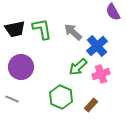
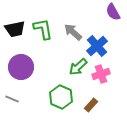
green L-shape: moved 1 px right
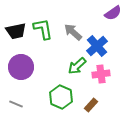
purple semicircle: moved 1 px down; rotated 96 degrees counterclockwise
black trapezoid: moved 1 px right, 2 px down
green arrow: moved 1 px left, 1 px up
pink cross: rotated 12 degrees clockwise
gray line: moved 4 px right, 5 px down
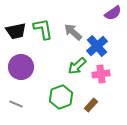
green hexagon: rotated 15 degrees clockwise
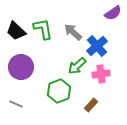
black trapezoid: rotated 55 degrees clockwise
green hexagon: moved 2 px left, 6 px up
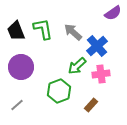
black trapezoid: rotated 25 degrees clockwise
gray line: moved 1 px right, 1 px down; rotated 64 degrees counterclockwise
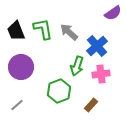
gray arrow: moved 4 px left
green arrow: rotated 30 degrees counterclockwise
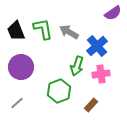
gray arrow: rotated 12 degrees counterclockwise
gray line: moved 2 px up
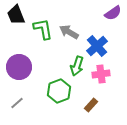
black trapezoid: moved 16 px up
purple circle: moved 2 px left
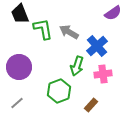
black trapezoid: moved 4 px right, 1 px up
pink cross: moved 2 px right
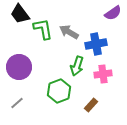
black trapezoid: rotated 15 degrees counterclockwise
blue cross: moved 1 px left, 2 px up; rotated 30 degrees clockwise
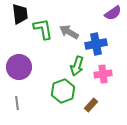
black trapezoid: rotated 150 degrees counterclockwise
green hexagon: moved 4 px right
gray line: rotated 56 degrees counterclockwise
